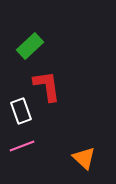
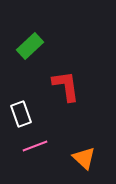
red L-shape: moved 19 px right
white rectangle: moved 3 px down
pink line: moved 13 px right
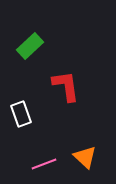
pink line: moved 9 px right, 18 px down
orange triangle: moved 1 px right, 1 px up
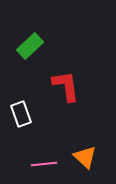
pink line: rotated 15 degrees clockwise
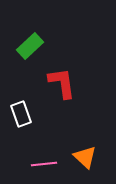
red L-shape: moved 4 px left, 3 px up
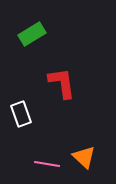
green rectangle: moved 2 px right, 12 px up; rotated 12 degrees clockwise
orange triangle: moved 1 px left
pink line: moved 3 px right; rotated 15 degrees clockwise
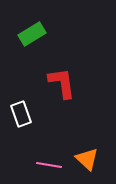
orange triangle: moved 3 px right, 2 px down
pink line: moved 2 px right, 1 px down
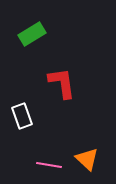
white rectangle: moved 1 px right, 2 px down
